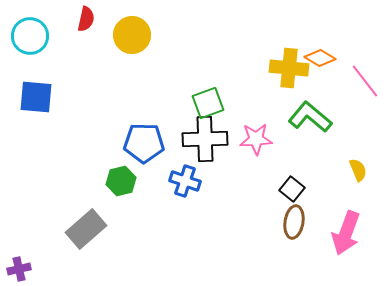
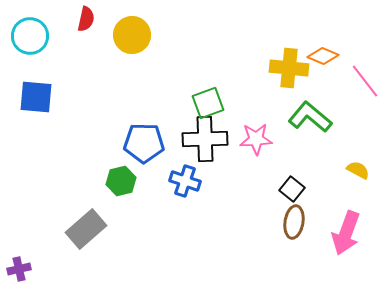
orange diamond: moved 3 px right, 2 px up; rotated 8 degrees counterclockwise
yellow semicircle: rotated 40 degrees counterclockwise
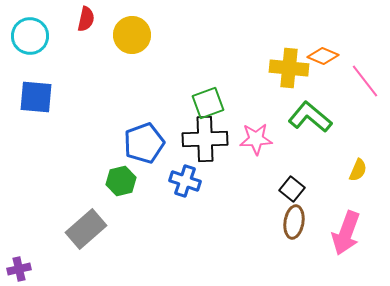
blue pentagon: rotated 21 degrees counterclockwise
yellow semicircle: rotated 85 degrees clockwise
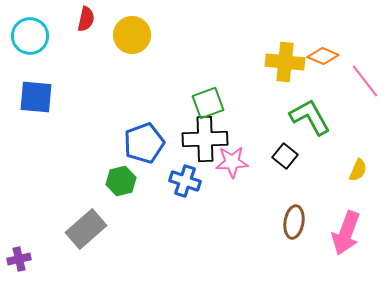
yellow cross: moved 4 px left, 6 px up
green L-shape: rotated 21 degrees clockwise
pink star: moved 24 px left, 23 px down
black square: moved 7 px left, 33 px up
purple cross: moved 10 px up
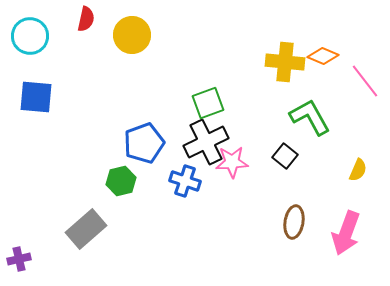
black cross: moved 1 px right, 3 px down; rotated 24 degrees counterclockwise
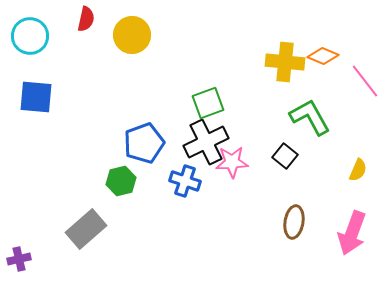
pink arrow: moved 6 px right
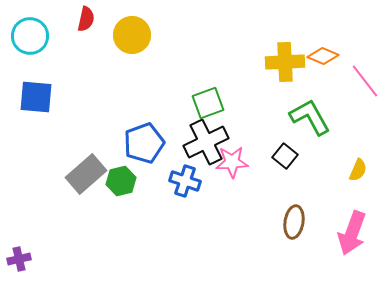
yellow cross: rotated 9 degrees counterclockwise
gray rectangle: moved 55 px up
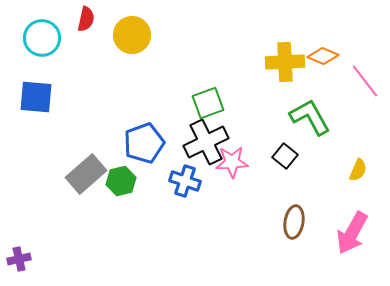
cyan circle: moved 12 px right, 2 px down
pink arrow: rotated 9 degrees clockwise
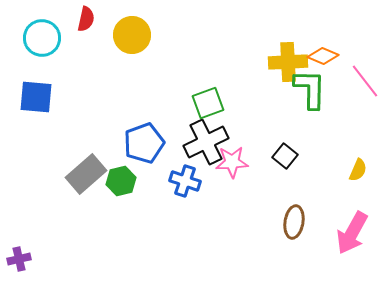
yellow cross: moved 3 px right
green L-shape: moved 28 px up; rotated 30 degrees clockwise
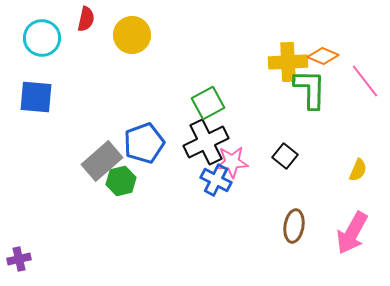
green square: rotated 8 degrees counterclockwise
gray rectangle: moved 16 px right, 13 px up
blue cross: moved 31 px right, 1 px up; rotated 8 degrees clockwise
brown ellipse: moved 4 px down
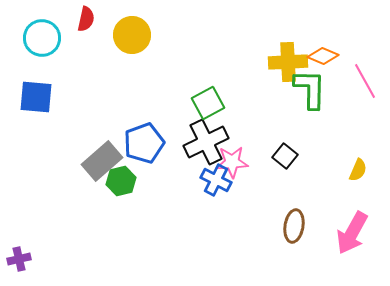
pink line: rotated 9 degrees clockwise
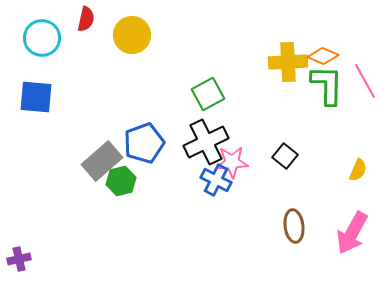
green L-shape: moved 17 px right, 4 px up
green square: moved 9 px up
brown ellipse: rotated 16 degrees counterclockwise
